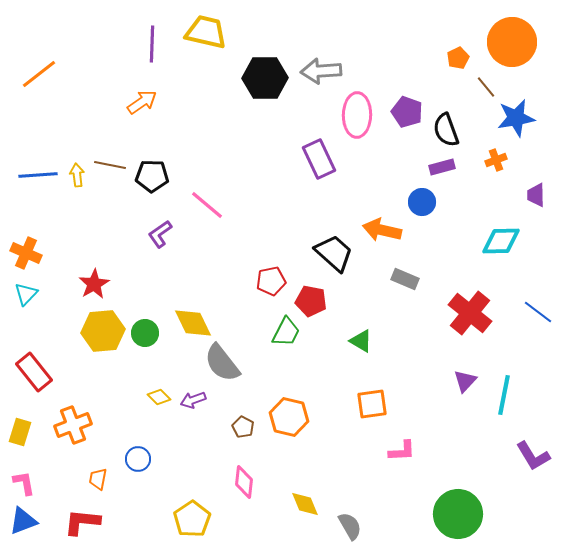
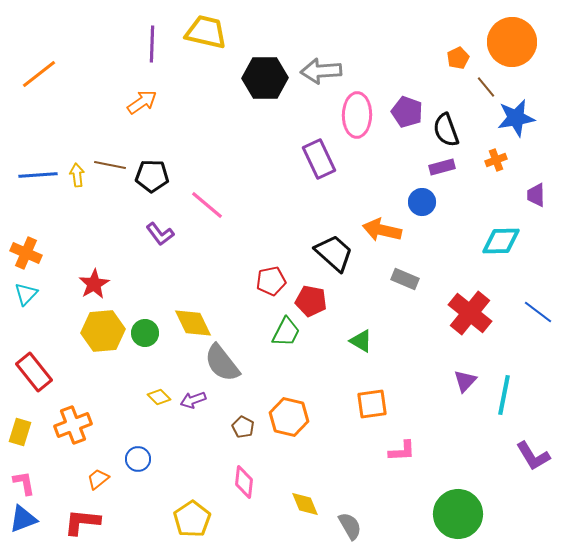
purple L-shape at (160, 234): rotated 92 degrees counterclockwise
orange trapezoid at (98, 479): rotated 40 degrees clockwise
blue triangle at (23, 521): moved 2 px up
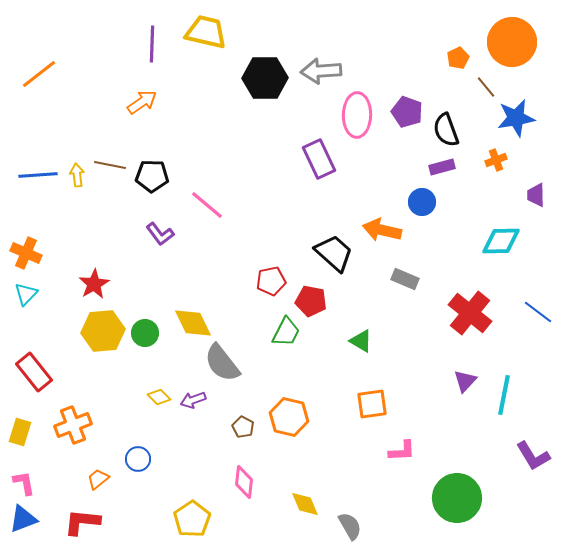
green circle at (458, 514): moved 1 px left, 16 px up
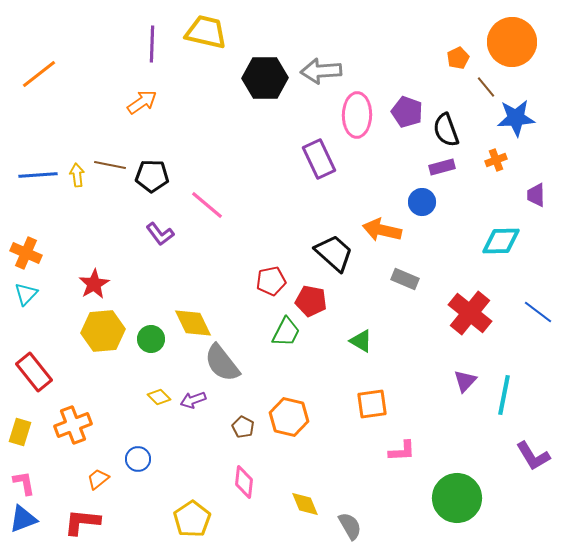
blue star at (516, 118): rotated 6 degrees clockwise
green circle at (145, 333): moved 6 px right, 6 px down
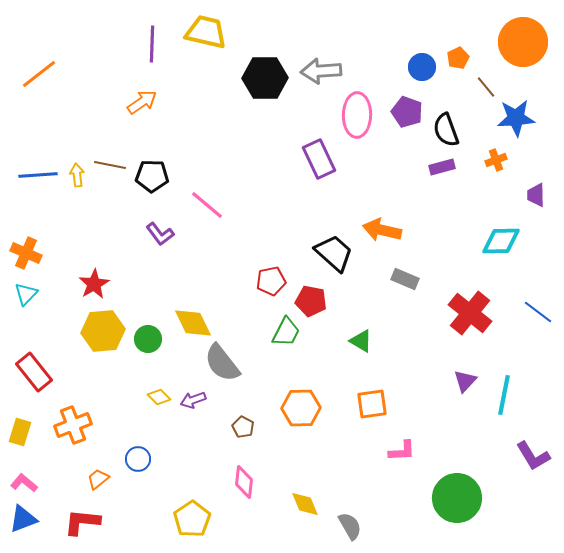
orange circle at (512, 42): moved 11 px right
blue circle at (422, 202): moved 135 px up
green circle at (151, 339): moved 3 px left
orange hexagon at (289, 417): moved 12 px right, 9 px up; rotated 15 degrees counterclockwise
pink L-shape at (24, 483): rotated 40 degrees counterclockwise
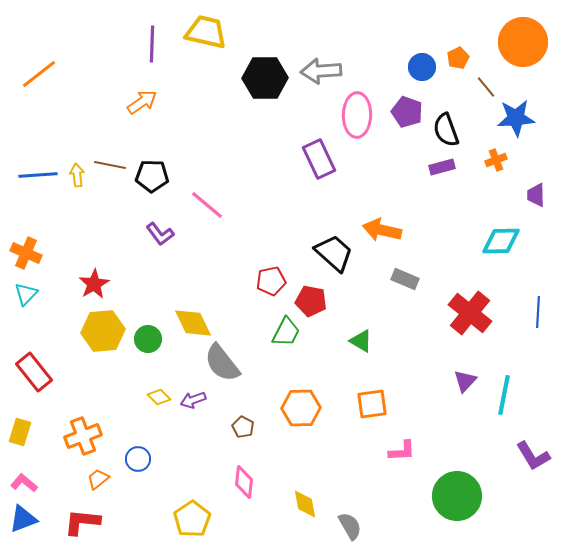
blue line at (538, 312): rotated 56 degrees clockwise
orange cross at (73, 425): moved 10 px right, 11 px down
green circle at (457, 498): moved 2 px up
yellow diamond at (305, 504): rotated 12 degrees clockwise
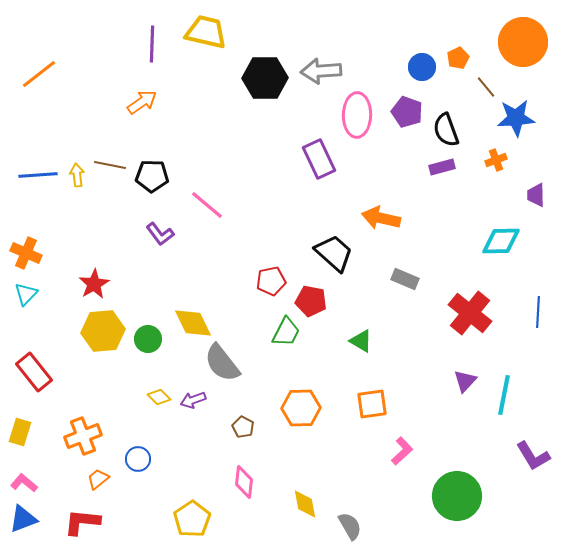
orange arrow at (382, 230): moved 1 px left, 12 px up
pink L-shape at (402, 451): rotated 40 degrees counterclockwise
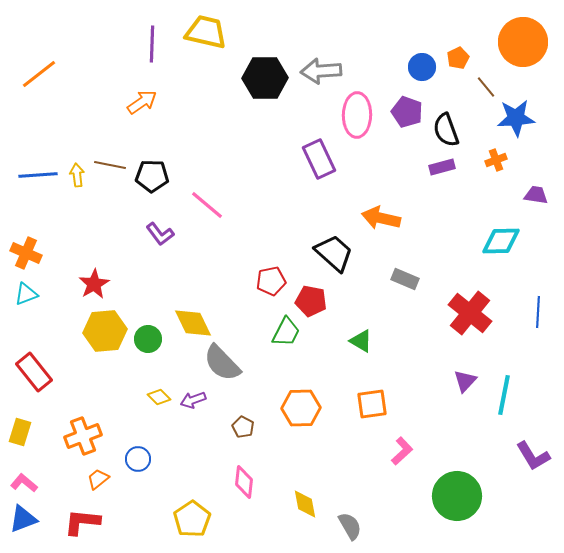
purple trapezoid at (536, 195): rotated 100 degrees clockwise
cyan triangle at (26, 294): rotated 25 degrees clockwise
yellow hexagon at (103, 331): moved 2 px right
gray semicircle at (222, 363): rotated 6 degrees counterclockwise
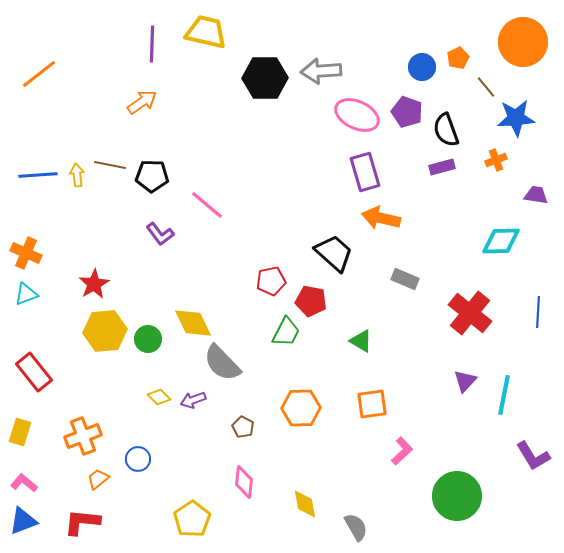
pink ellipse at (357, 115): rotated 66 degrees counterclockwise
purple rectangle at (319, 159): moved 46 px right, 13 px down; rotated 9 degrees clockwise
blue triangle at (23, 519): moved 2 px down
gray semicircle at (350, 526): moved 6 px right, 1 px down
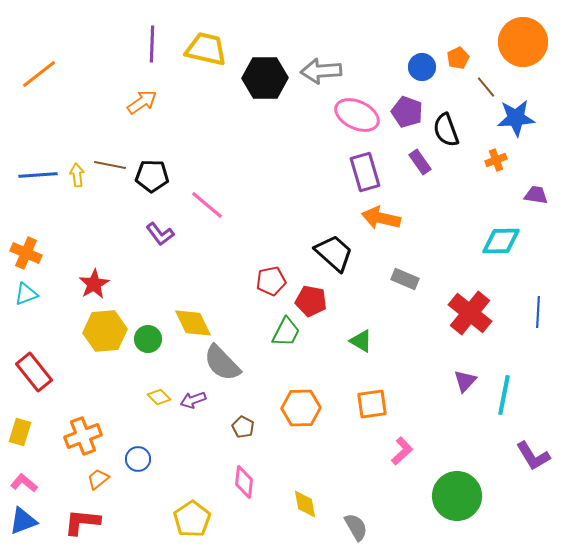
yellow trapezoid at (206, 32): moved 17 px down
purple rectangle at (442, 167): moved 22 px left, 5 px up; rotated 70 degrees clockwise
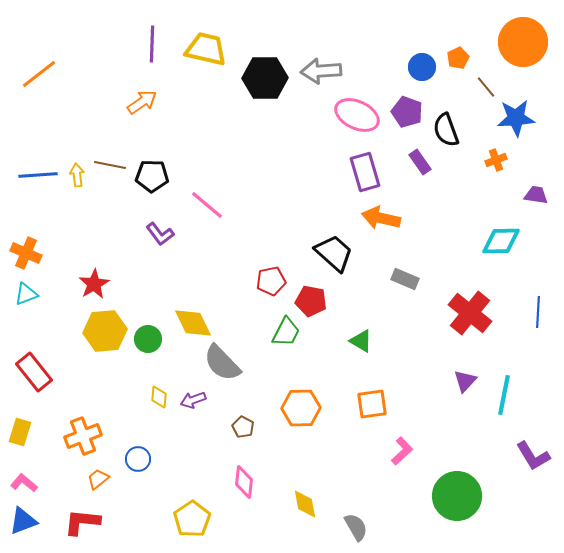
yellow diamond at (159, 397): rotated 50 degrees clockwise
